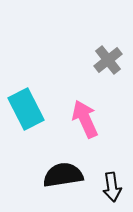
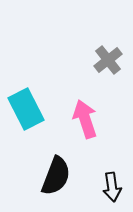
pink arrow: rotated 6 degrees clockwise
black semicircle: moved 7 px left, 1 px down; rotated 120 degrees clockwise
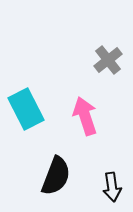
pink arrow: moved 3 px up
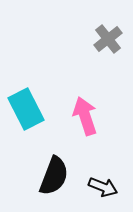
gray cross: moved 21 px up
black semicircle: moved 2 px left
black arrow: moved 9 px left; rotated 60 degrees counterclockwise
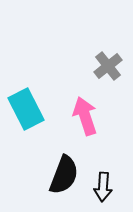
gray cross: moved 27 px down
black semicircle: moved 10 px right, 1 px up
black arrow: rotated 72 degrees clockwise
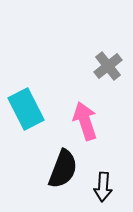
pink arrow: moved 5 px down
black semicircle: moved 1 px left, 6 px up
